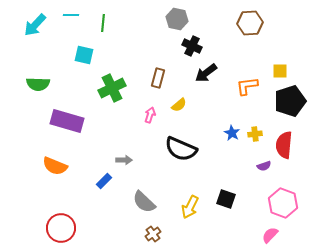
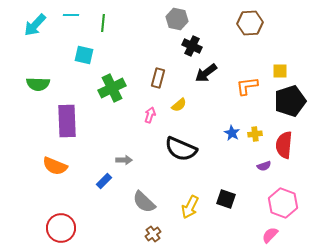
purple rectangle: rotated 72 degrees clockwise
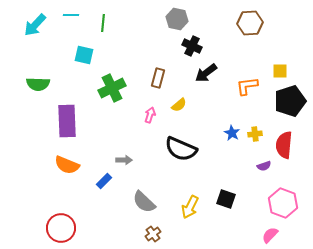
orange semicircle: moved 12 px right, 1 px up
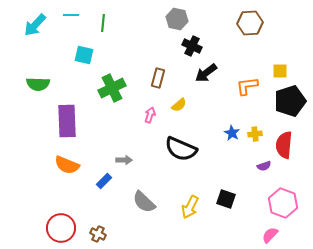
brown cross: moved 55 px left; rotated 28 degrees counterclockwise
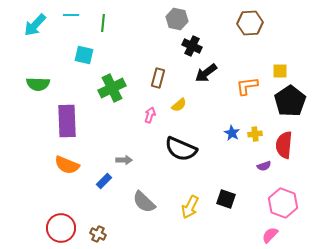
black pentagon: rotated 16 degrees counterclockwise
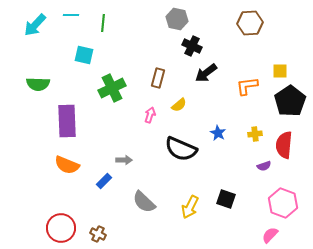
blue star: moved 14 px left
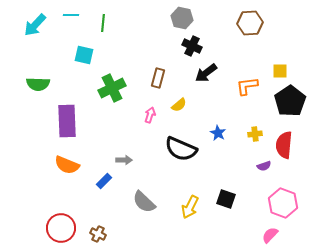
gray hexagon: moved 5 px right, 1 px up
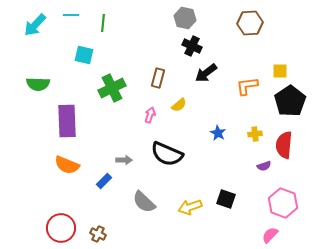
gray hexagon: moved 3 px right
black semicircle: moved 14 px left, 5 px down
yellow arrow: rotated 45 degrees clockwise
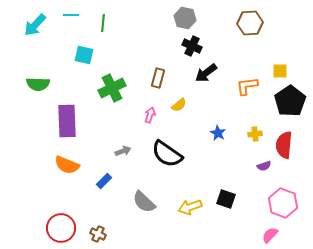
black semicircle: rotated 12 degrees clockwise
gray arrow: moved 1 px left, 9 px up; rotated 21 degrees counterclockwise
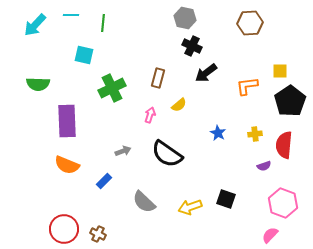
red circle: moved 3 px right, 1 px down
